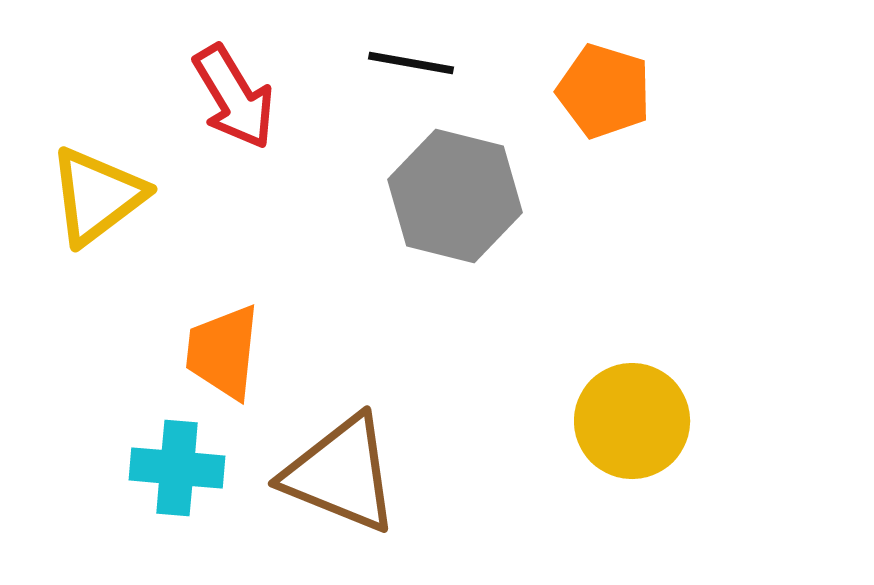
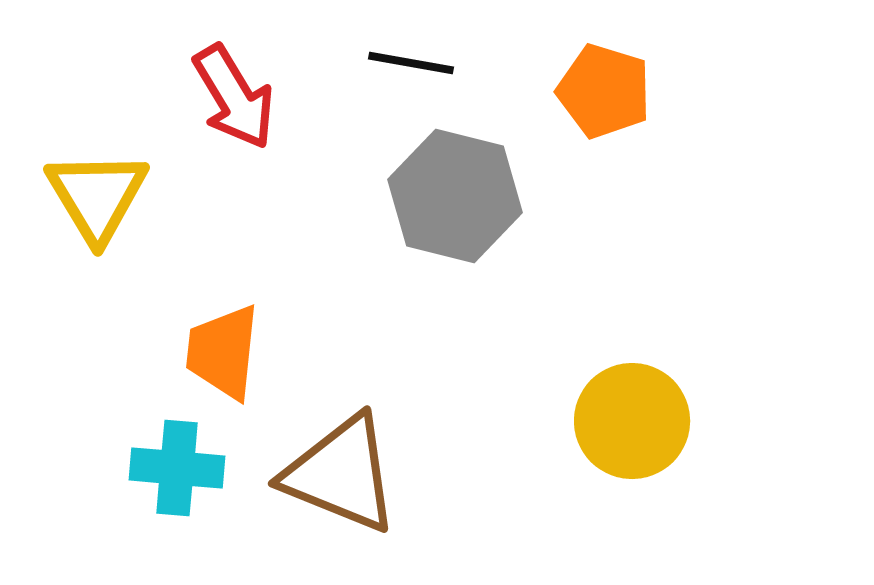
yellow triangle: rotated 24 degrees counterclockwise
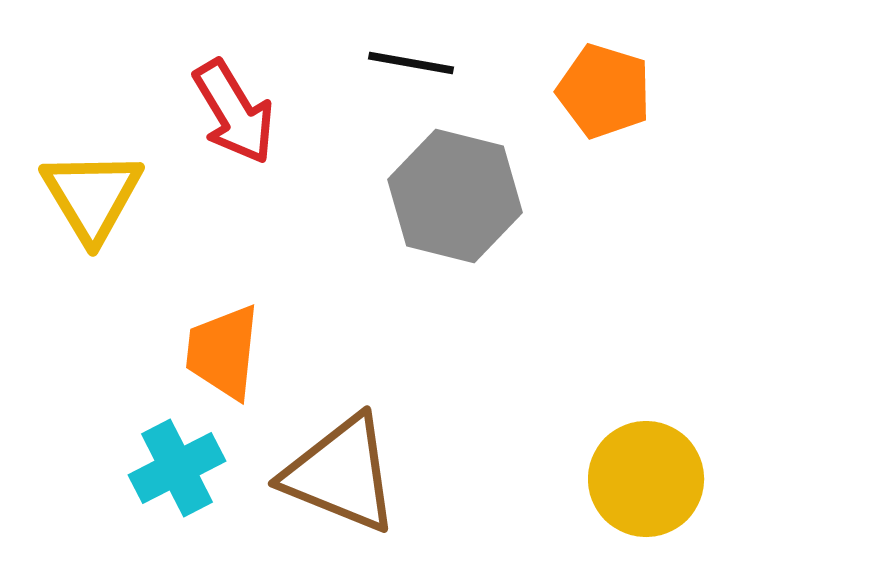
red arrow: moved 15 px down
yellow triangle: moved 5 px left
yellow circle: moved 14 px right, 58 px down
cyan cross: rotated 32 degrees counterclockwise
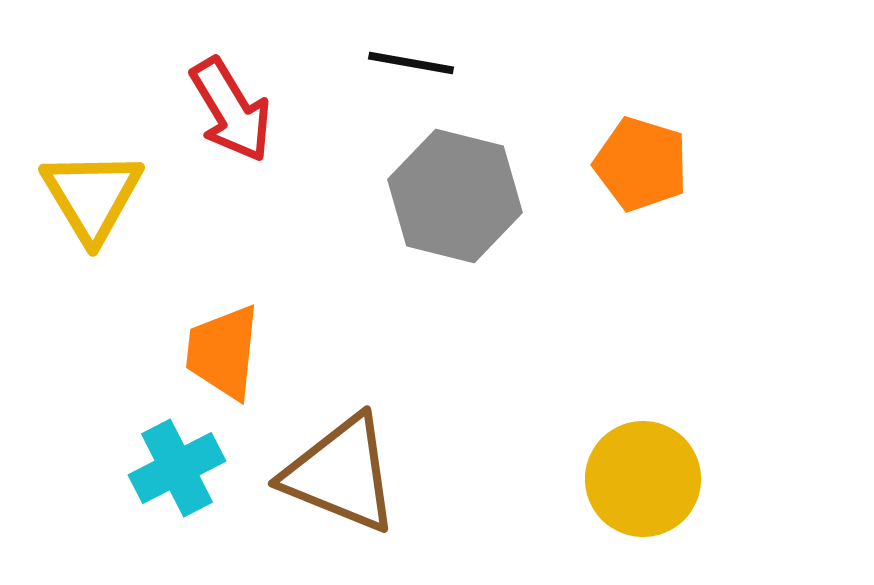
orange pentagon: moved 37 px right, 73 px down
red arrow: moved 3 px left, 2 px up
yellow circle: moved 3 px left
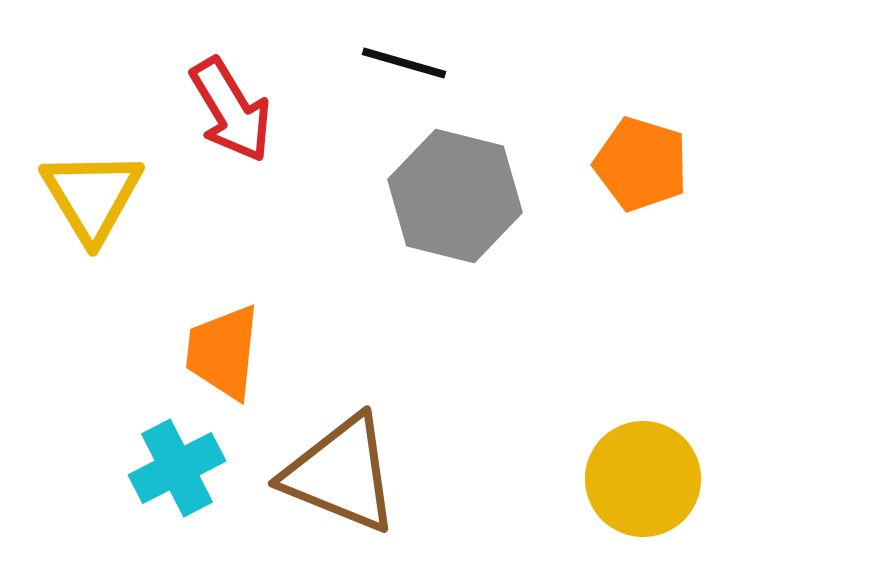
black line: moved 7 px left; rotated 6 degrees clockwise
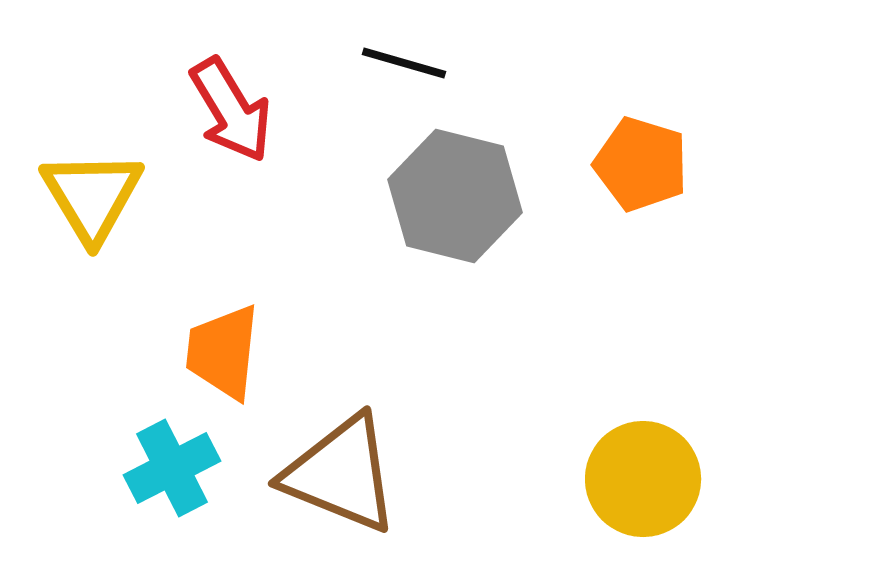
cyan cross: moved 5 px left
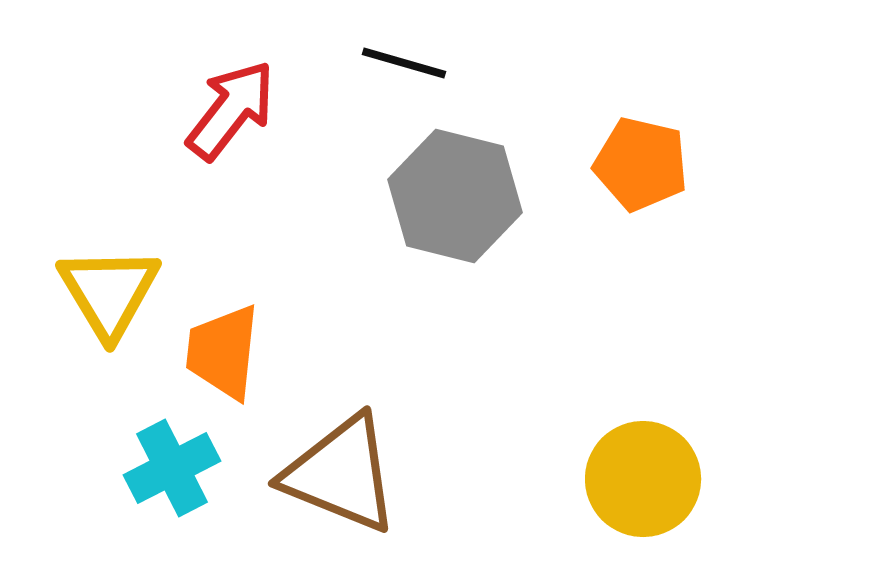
red arrow: rotated 111 degrees counterclockwise
orange pentagon: rotated 4 degrees counterclockwise
yellow triangle: moved 17 px right, 96 px down
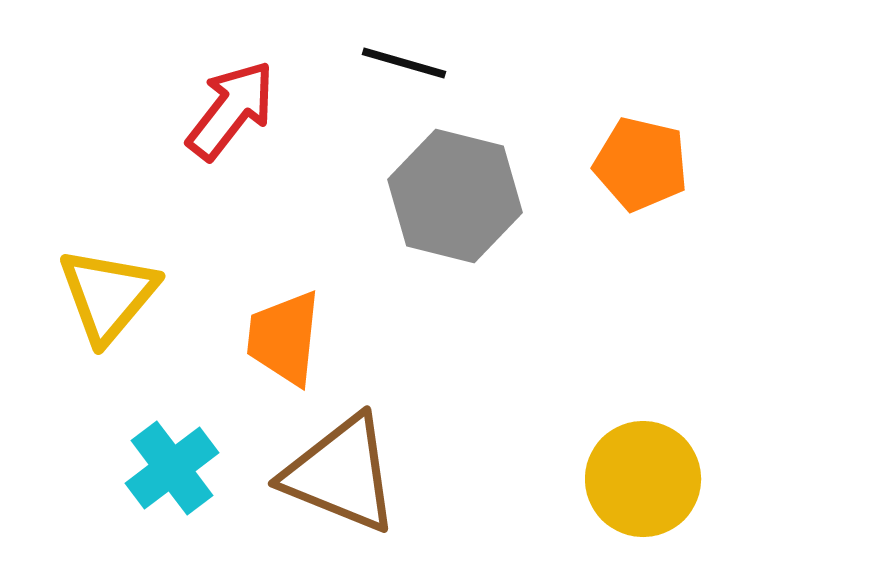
yellow triangle: moved 1 px left, 3 px down; rotated 11 degrees clockwise
orange trapezoid: moved 61 px right, 14 px up
cyan cross: rotated 10 degrees counterclockwise
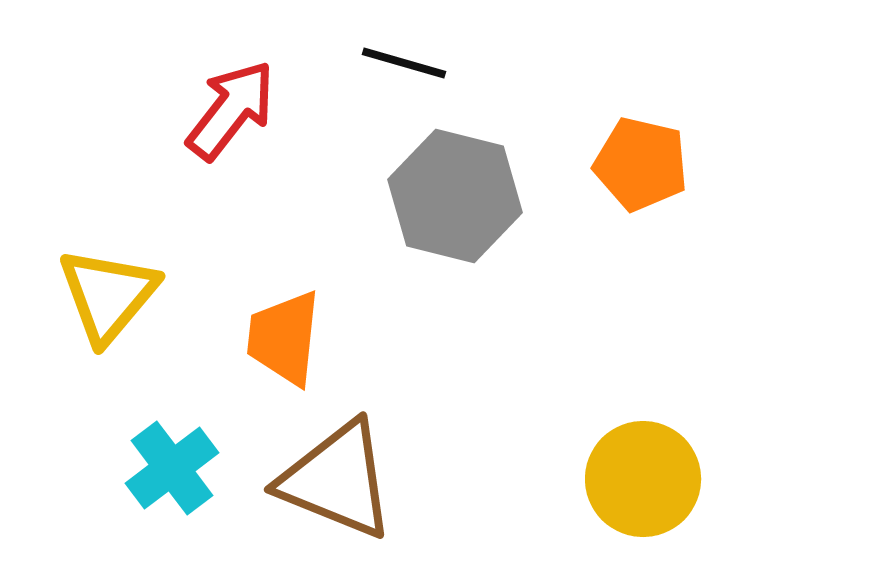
brown triangle: moved 4 px left, 6 px down
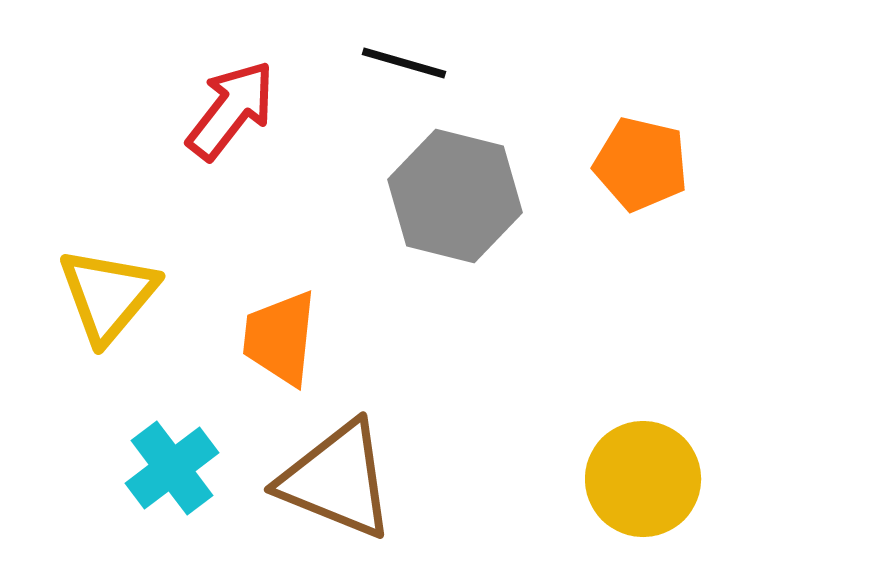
orange trapezoid: moved 4 px left
